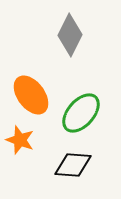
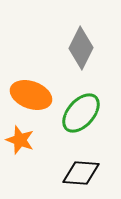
gray diamond: moved 11 px right, 13 px down
orange ellipse: rotated 33 degrees counterclockwise
black diamond: moved 8 px right, 8 px down
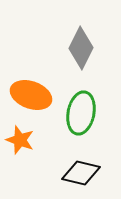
green ellipse: rotated 30 degrees counterclockwise
black diamond: rotated 9 degrees clockwise
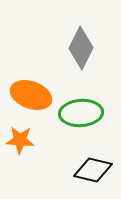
green ellipse: rotated 75 degrees clockwise
orange star: rotated 16 degrees counterclockwise
black diamond: moved 12 px right, 3 px up
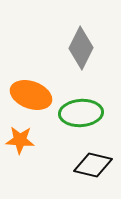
black diamond: moved 5 px up
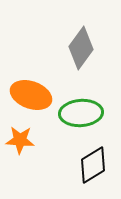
gray diamond: rotated 9 degrees clockwise
black diamond: rotated 45 degrees counterclockwise
